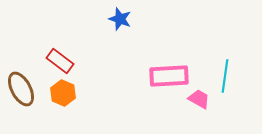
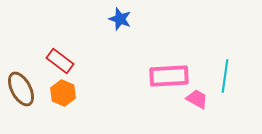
pink trapezoid: moved 2 px left
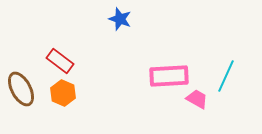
cyan line: moved 1 px right; rotated 16 degrees clockwise
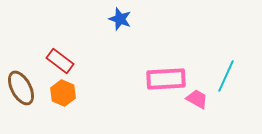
pink rectangle: moved 3 px left, 3 px down
brown ellipse: moved 1 px up
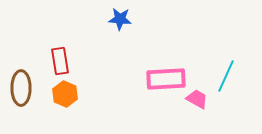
blue star: rotated 15 degrees counterclockwise
red rectangle: rotated 44 degrees clockwise
brown ellipse: rotated 28 degrees clockwise
orange hexagon: moved 2 px right, 1 px down
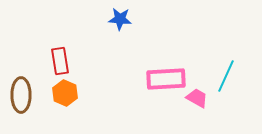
brown ellipse: moved 7 px down
orange hexagon: moved 1 px up
pink trapezoid: moved 1 px up
